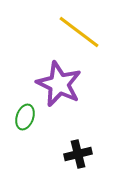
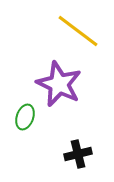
yellow line: moved 1 px left, 1 px up
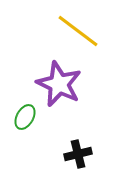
green ellipse: rotated 10 degrees clockwise
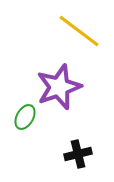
yellow line: moved 1 px right
purple star: moved 3 px down; rotated 27 degrees clockwise
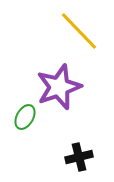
yellow line: rotated 9 degrees clockwise
black cross: moved 1 px right, 3 px down
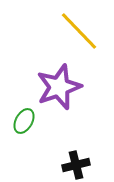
green ellipse: moved 1 px left, 4 px down
black cross: moved 3 px left, 8 px down
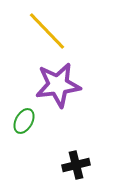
yellow line: moved 32 px left
purple star: moved 1 px left, 2 px up; rotated 12 degrees clockwise
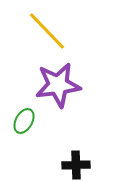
black cross: rotated 12 degrees clockwise
